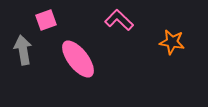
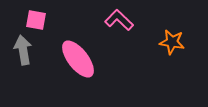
pink square: moved 10 px left; rotated 30 degrees clockwise
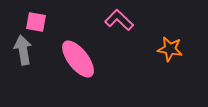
pink square: moved 2 px down
orange star: moved 2 px left, 7 px down
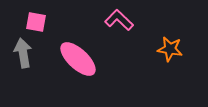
gray arrow: moved 3 px down
pink ellipse: rotated 9 degrees counterclockwise
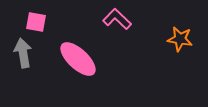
pink L-shape: moved 2 px left, 1 px up
orange star: moved 10 px right, 10 px up
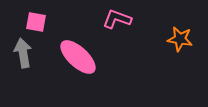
pink L-shape: rotated 24 degrees counterclockwise
pink ellipse: moved 2 px up
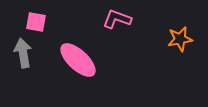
orange star: rotated 20 degrees counterclockwise
pink ellipse: moved 3 px down
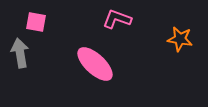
orange star: rotated 20 degrees clockwise
gray arrow: moved 3 px left
pink ellipse: moved 17 px right, 4 px down
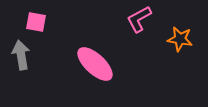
pink L-shape: moved 22 px right; rotated 48 degrees counterclockwise
gray arrow: moved 1 px right, 2 px down
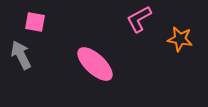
pink square: moved 1 px left
gray arrow: rotated 16 degrees counterclockwise
